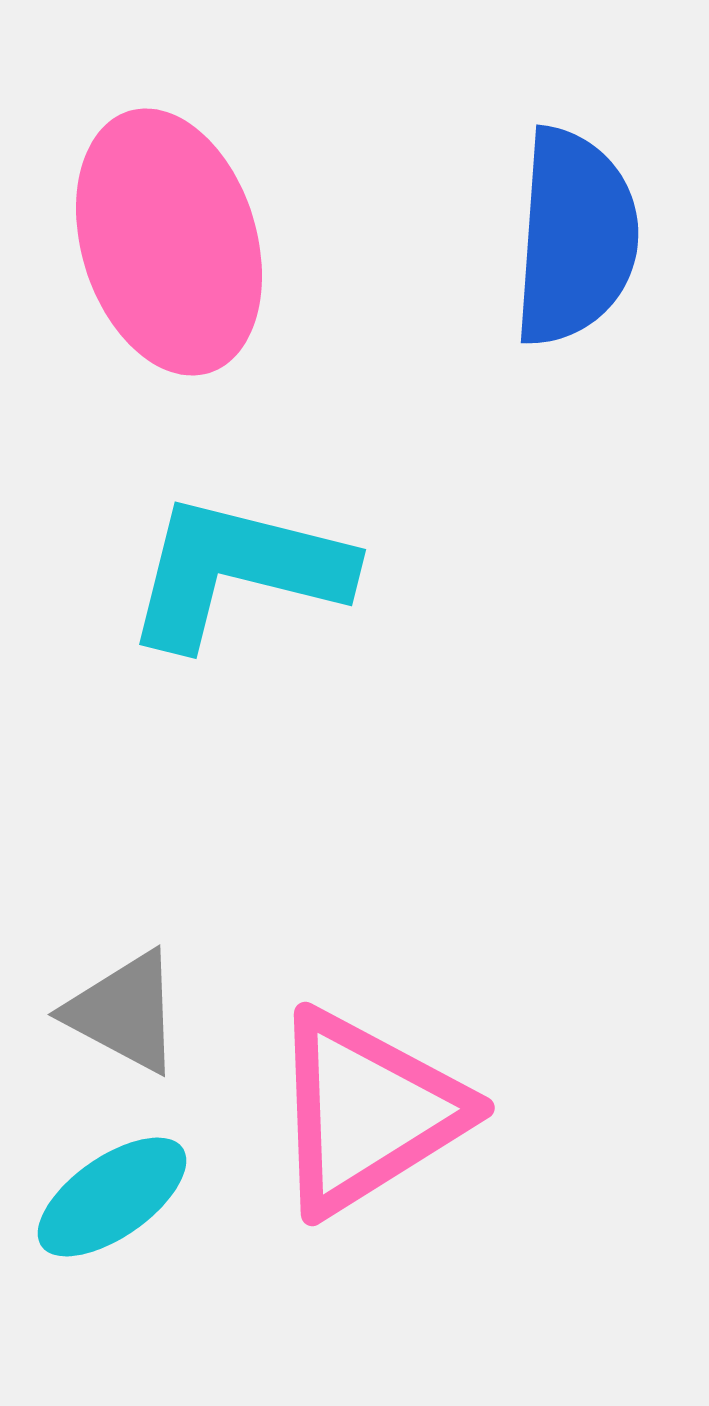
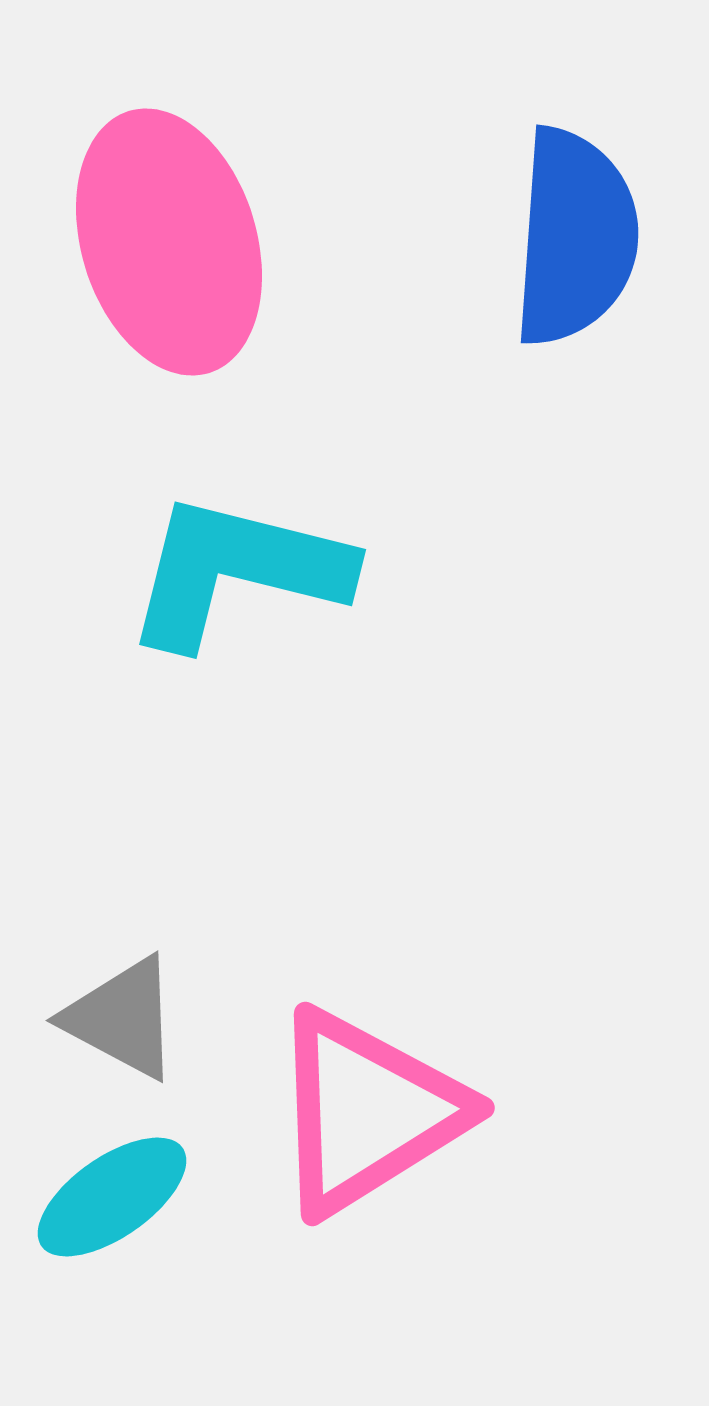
gray triangle: moved 2 px left, 6 px down
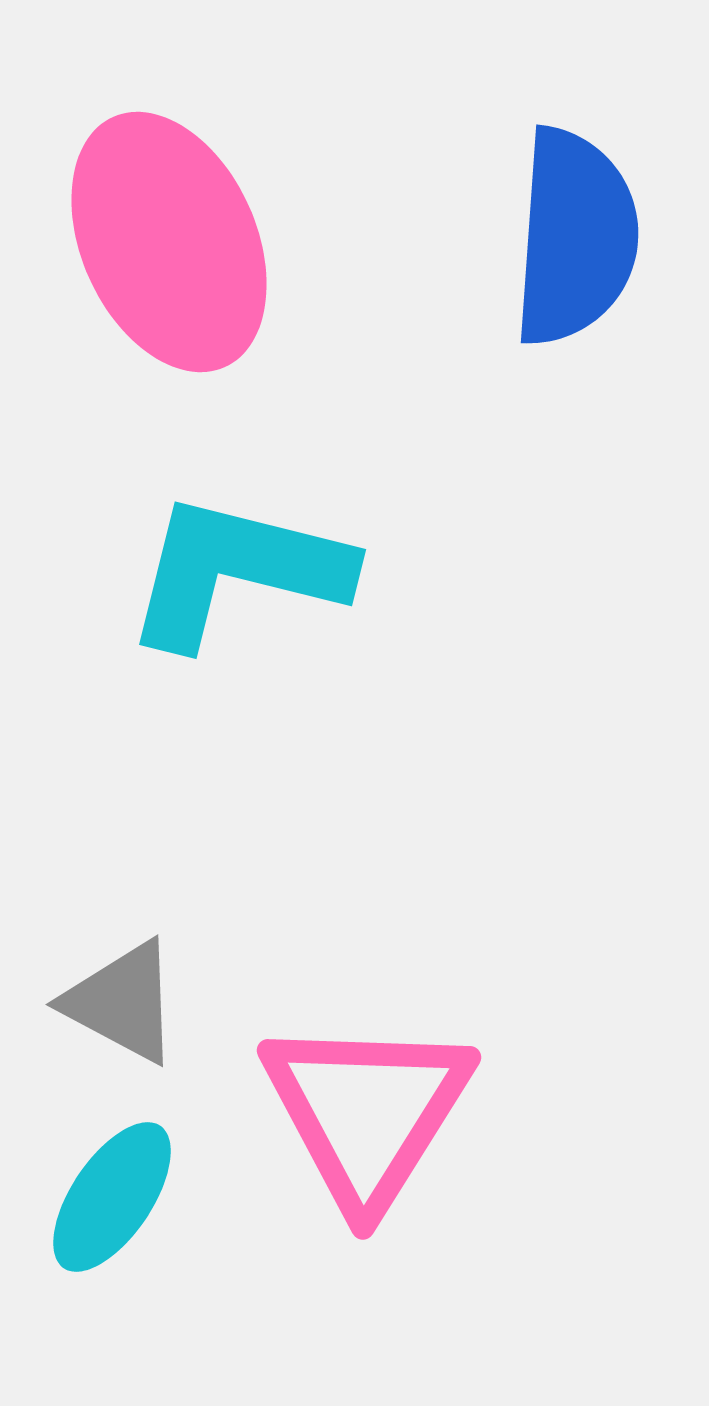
pink ellipse: rotated 7 degrees counterclockwise
gray triangle: moved 16 px up
pink triangle: rotated 26 degrees counterclockwise
cyan ellipse: rotated 21 degrees counterclockwise
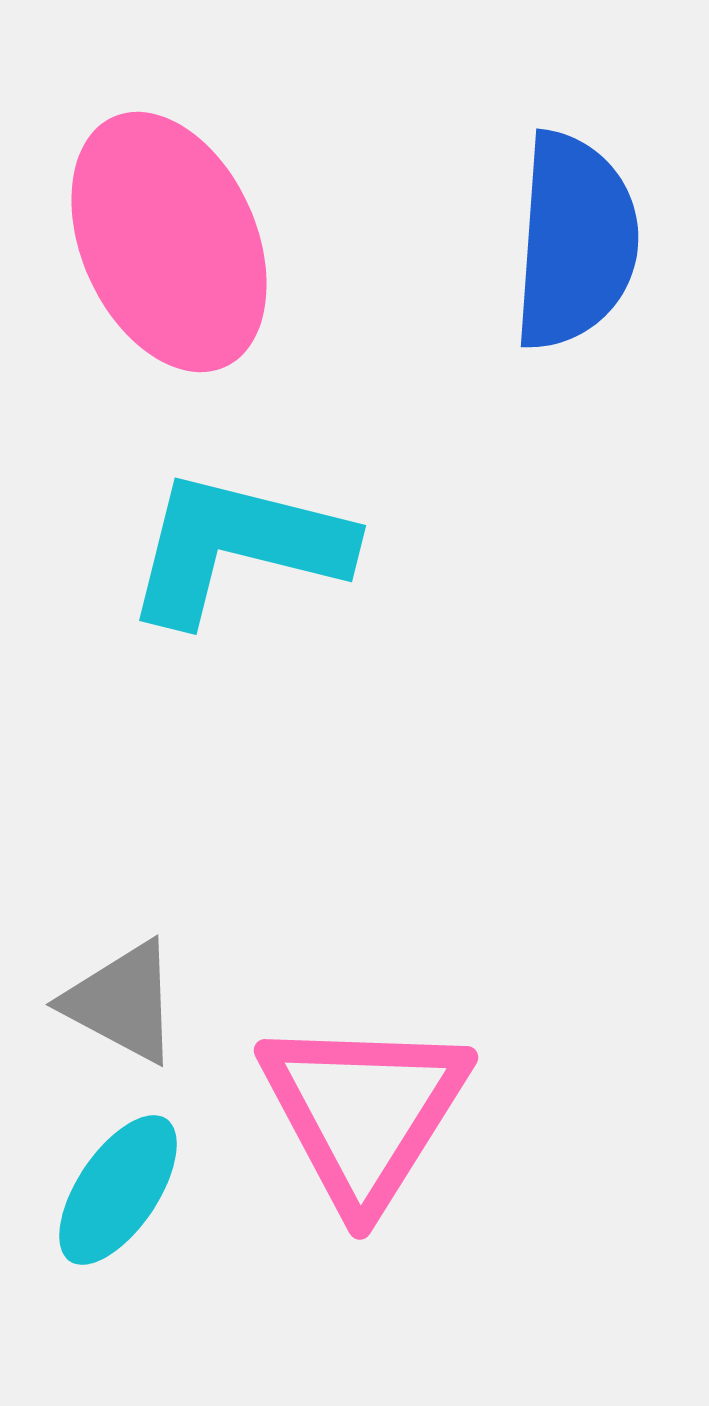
blue semicircle: moved 4 px down
cyan L-shape: moved 24 px up
pink triangle: moved 3 px left
cyan ellipse: moved 6 px right, 7 px up
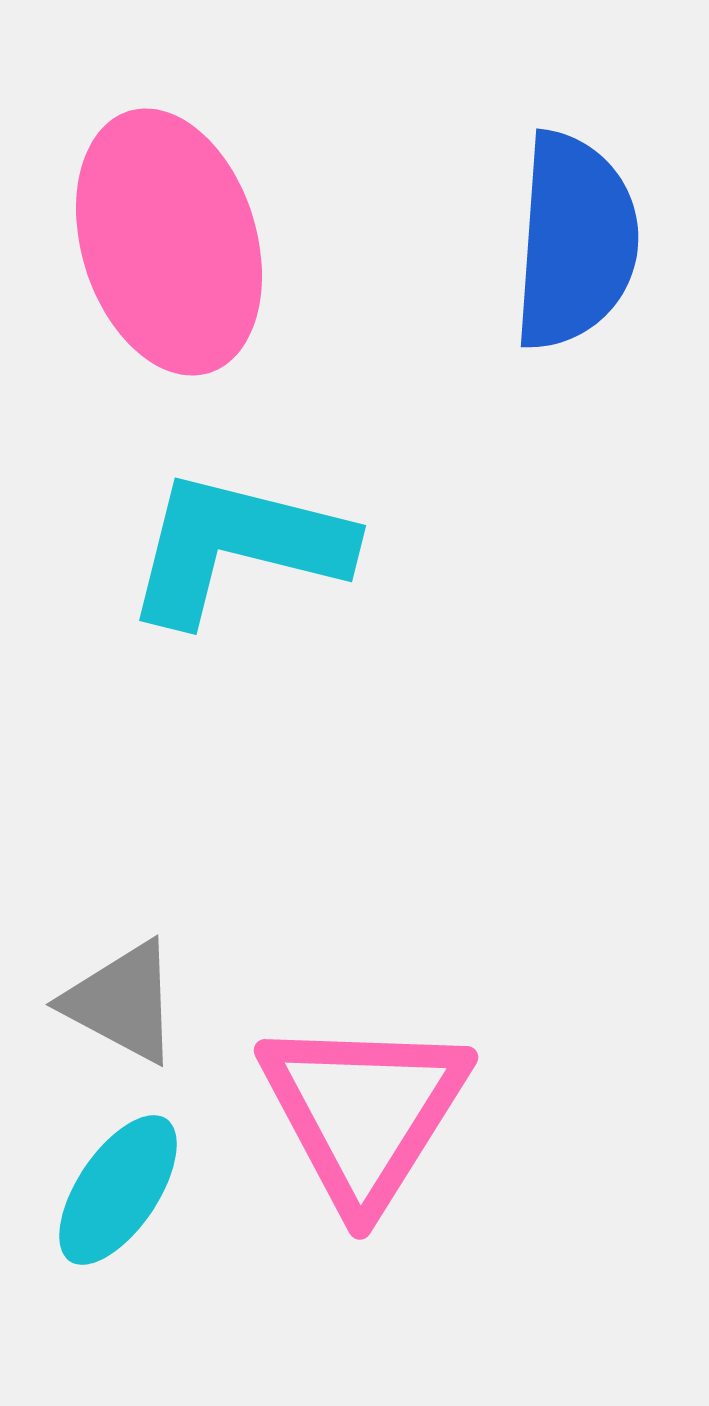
pink ellipse: rotated 7 degrees clockwise
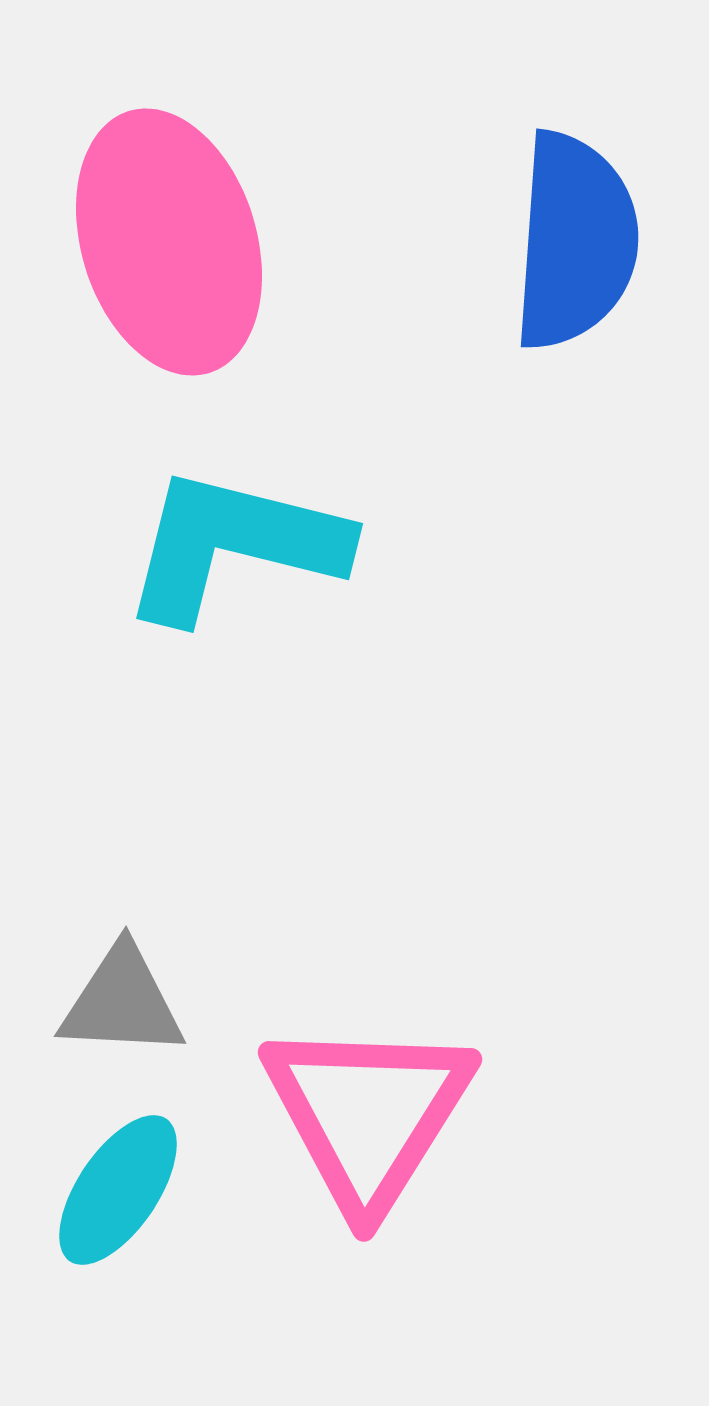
cyan L-shape: moved 3 px left, 2 px up
gray triangle: rotated 25 degrees counterclockwise
pink triangle: moved 4 px right, 2 px down
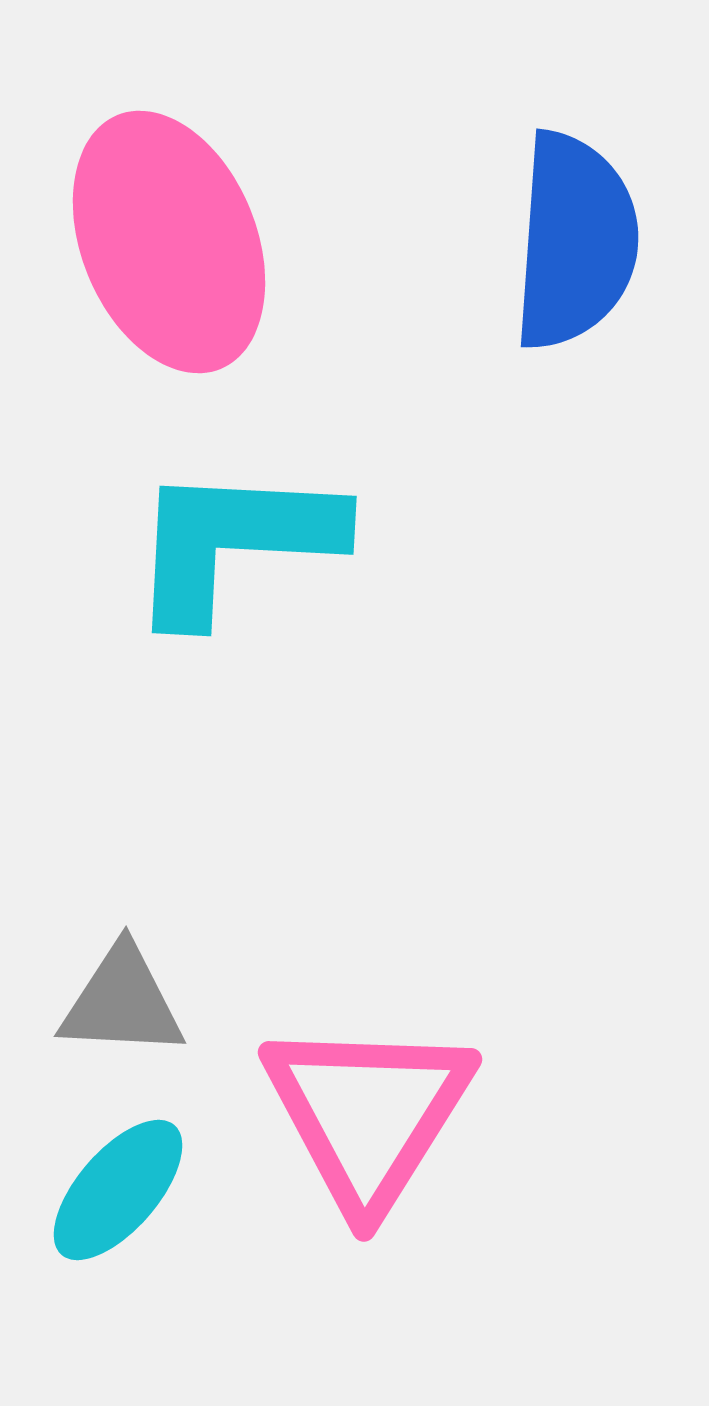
pink ellipse: rotated 5 degrees counterclockwise
cyan L-shape: moved 3 px up; rotated 11 degrees counterclockwise
cyan ellipse: rotated 7 degrees clockwise
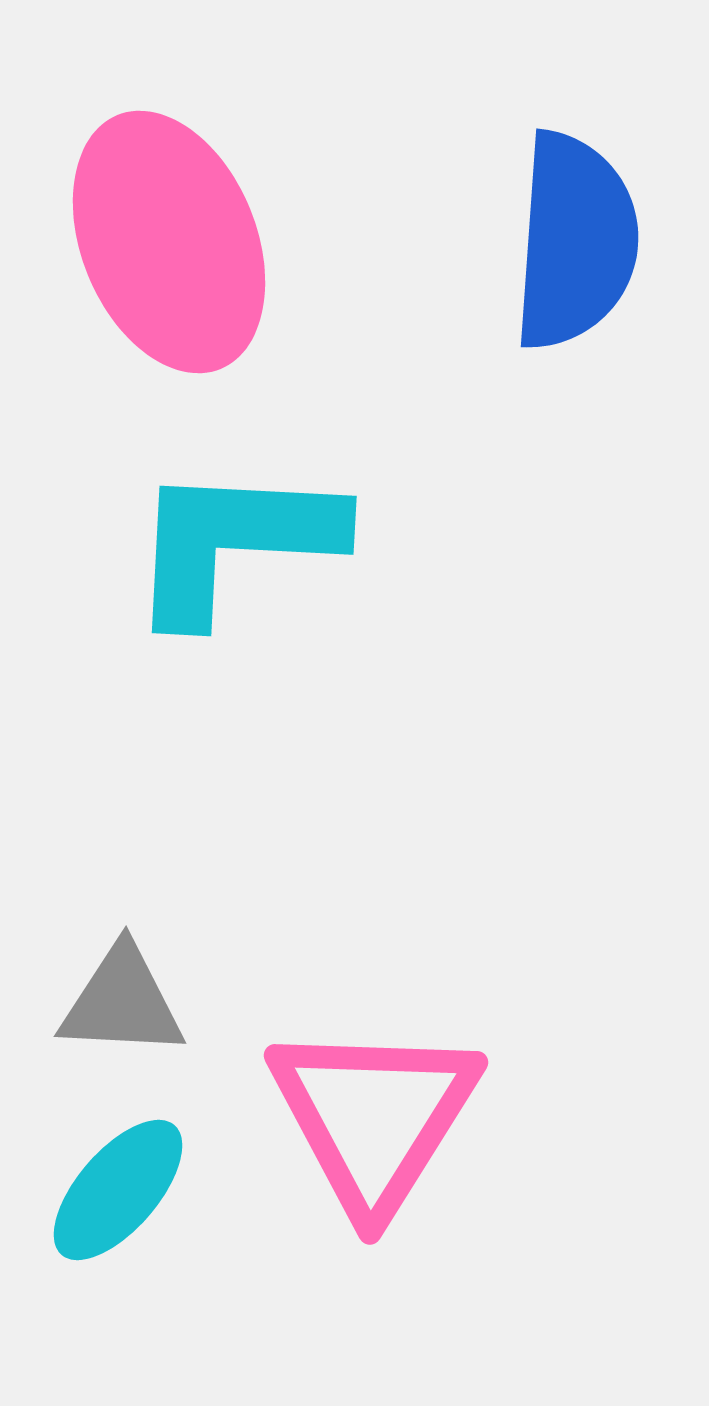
pink triangle: moved 6 px right, 3 px down
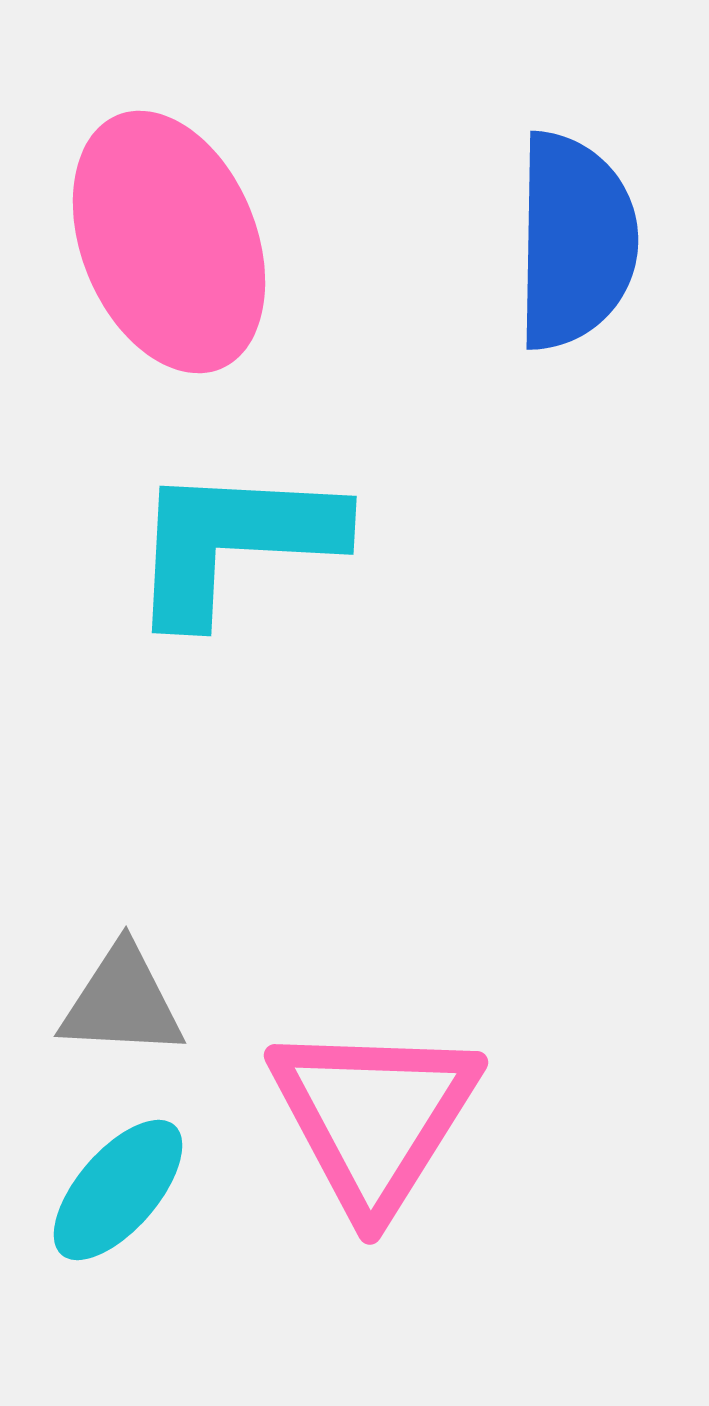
blue semicircle: rotated 3 degrees counterclockwise
